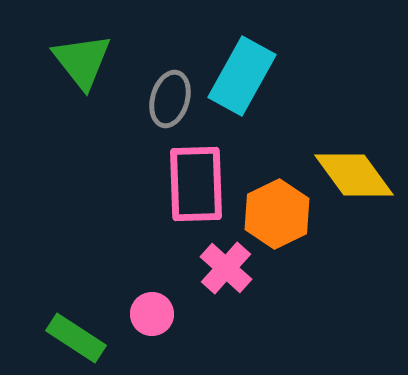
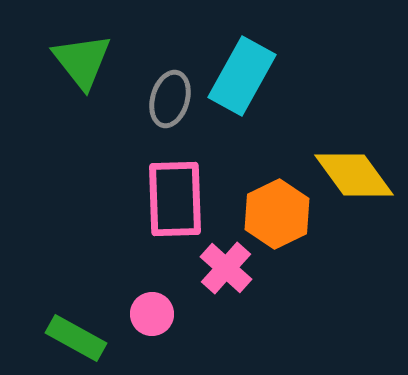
pink rectangle: moved 21 px left, 15 px down
green rectangle: rotated 4 degrees counterclockwise
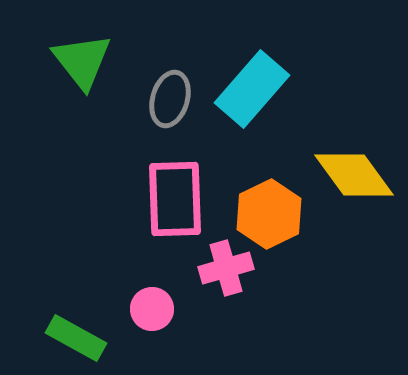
cyan rectangle: moved 10 px right, 13 px down; rotated 12 degrees clockwise
orange hexagon: moved 8 px left
pink cross: rotated 32 degrees clockwise
pink circle: moved 5 px up
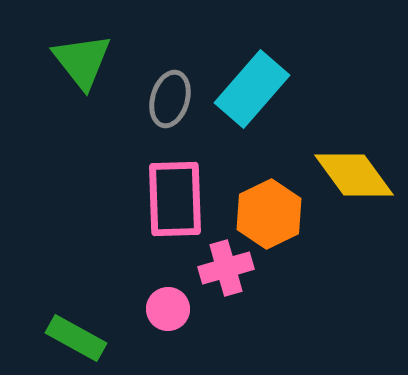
pink circle: moved 16 px right
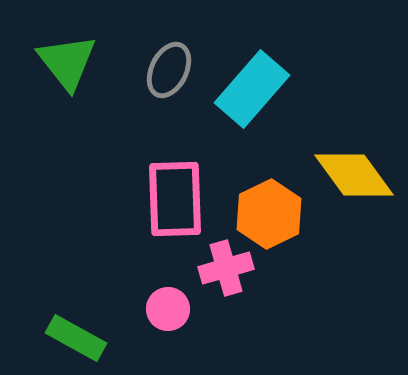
green triangle: moved 15 px left, 1 px down
gray ellipse: moved 1 px left, 29 px up; rotated 10 degrees clockwise
